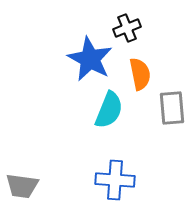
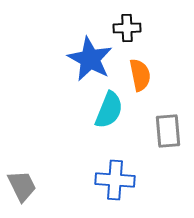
black cross: rotated 20 degrees clockwise
orange semicircle: moved 1 px down
gray rectangle: moved 4 px left, 23 px down
gray trapezoid: rotated 124 degrees counterclockwise
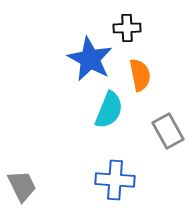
gray rectangle: rotated 24 degrees counterclockwise
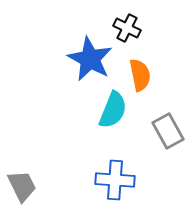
black cross: rotated 28 degrees clockwise
cyan semicircle: moved 4 px right
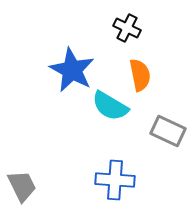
blue star: moved 18 px left, 11 px down
cyan semicircle: moved 3 px left, 4 px up; rotated 99 degrees clockwise
gray rectangle: rotated 36 degrees counterclockwise
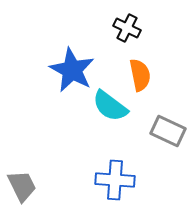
cyan semicircle: rotated 6 degrees clockwise
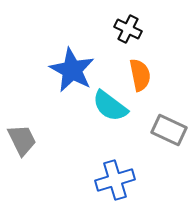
black cross: moved 1 px right, 1 px down
gray rectangle: moved 1 px right, 1 px up
blue cross: rotated 21 degrees counterclockwise
gray trapezoid: moved 46 px up
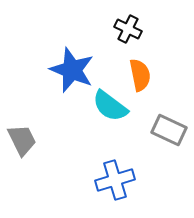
blue star: rotated 6 degrees counterclockwise
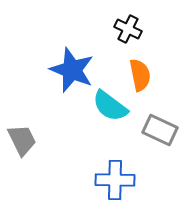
gray rectangle: moved 9 px left
blue cross: rotated 18 degrees clockwise
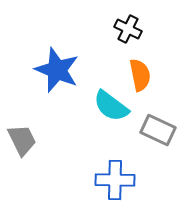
blue star: moved 15 px left
cyan semicircle: moved 1 px right
gray rectangle: moved 2 px left
